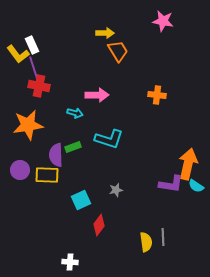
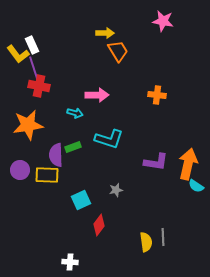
purple L-shape: moved 15 px left, 22 px up
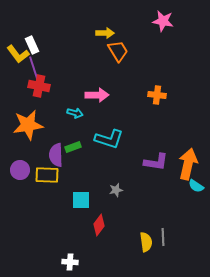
cyan square: rotated 24 degrees clockwise
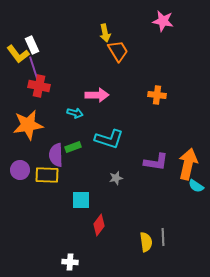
yellow arrow: rotated 78 degrees clockwise
gray star: moved 12 px up
